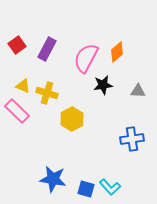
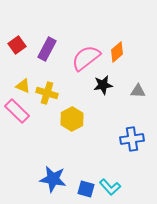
pink semicircle: rotated 24 degrees clockwise
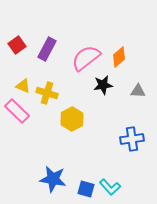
orange diamond: moved 2 px right, 5 px down
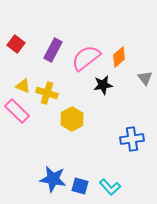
red square: moved 1 px left, 1 px up; rotated 18 degrees counterclockwise
purple rectangle: moved 6 px right, 1 px down
gray triangle: moved 7 px right, 13 px up; rotated 49 degrees clockwise
blue square: moved 6 px left, 3 px up
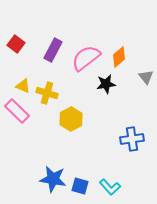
gray triangle: moved 1 px right, 1 px up
black star: moved 3 px right, 1 px up
yellow hexagon: moved 1 px left
